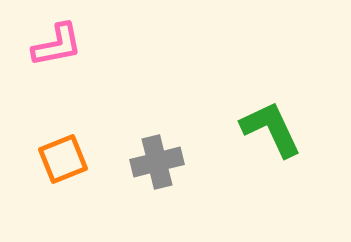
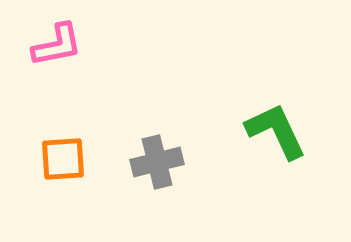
green L-shape: moved 5 px right, 2 px down
orange square: rotated 18 degrees clockwise
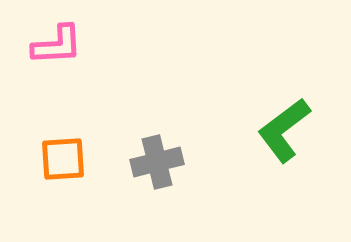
pink L-shape: rotated 8 degrees clockwise
green L-shape: moved 8 px right, 1 px up; rotated 102 degrees counterclockwise
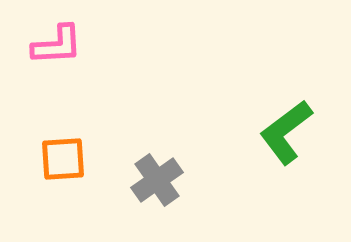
green L-shape: moved 2 px right, 2 px down
gray cross: moved 18 px down; rotated 21 degrees counterclockwise
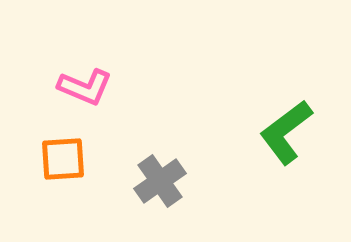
pink L-shape: moved 28 px right, 42 px down; rotated 26 degrees clockwise
gray cross: moved 3 px right, 1 px down
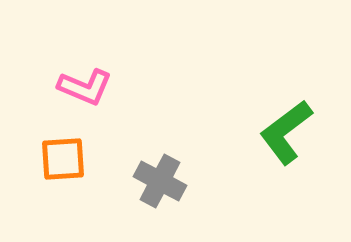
gray cross: rotated 27 degrees counterclockwise
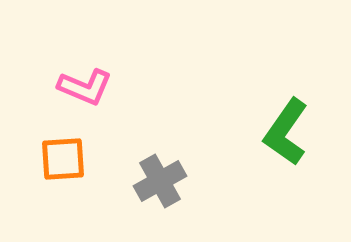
green L-shape: rotated 18 degrees counterclockwise
gray cross: rotated 33 degrees clockwise
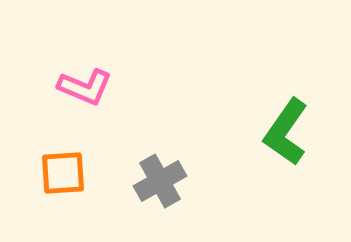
orange square: moved 14 px down
